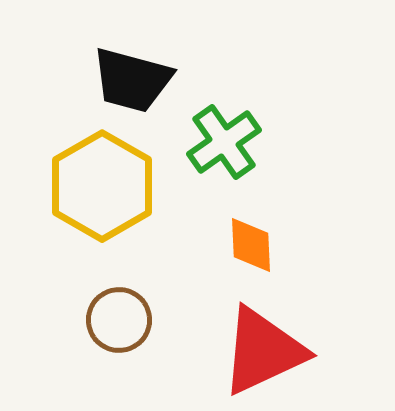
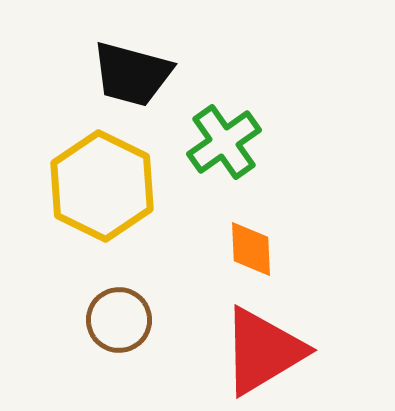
black trapezoid: moved 6 px up
yellow hexagon: rotated 4 degrees counterclockwise
orange diamond: moved 4 px down
red triangle: rotated 6 degrees counterclockwise
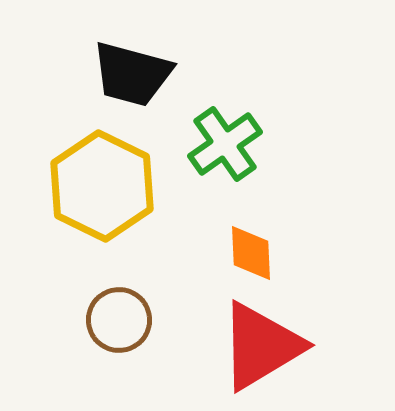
green cross: moved 1 px right, 2 px down
orange diamond: moved 4 px down
red triangle: moved 2 px left, 5 px up
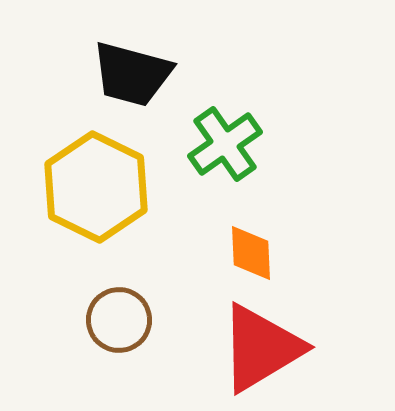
yellow hexagon: moved 6 px left, 1 px down
red triangle: moved 2 px down
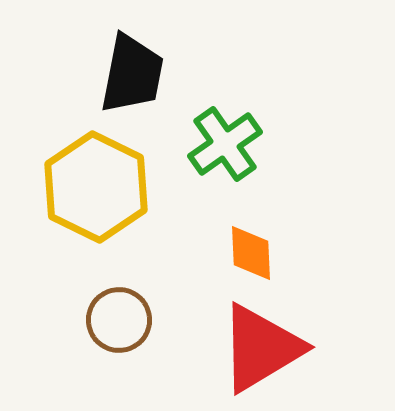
black trapezoid: rotated 94 degrees counterclockwise
